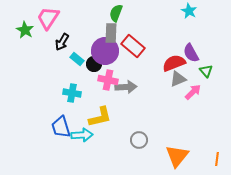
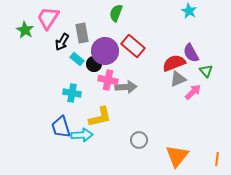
gray rectangle: moved 29 px left; rotated 12 degrees counterclockwise
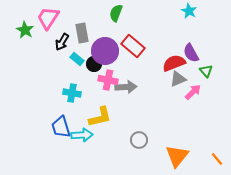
orange line: rotated 48 degrees counterclockwise
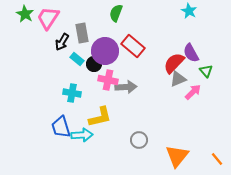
green star: moved 16 px up
red semicircle: rotated 25 degrees counterclockwise
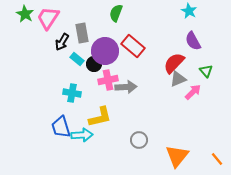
purple semicircle: moved 2 px right, 12 px up
pink cross: rotated 24 degrees counterclockwise
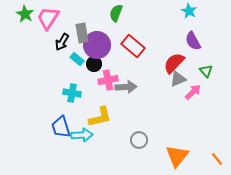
purple circle: moved 8 px left, 6 px up
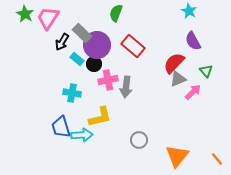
gray rectangle: rotated 36 degrees counterclockwise
gray arrow: rotated 100 degrees clockwise
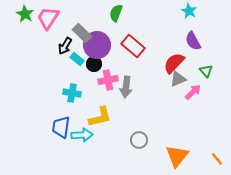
black arrow: moved 3 px right, 4 px down
blue trapezoid: rotated 25 degrees clockwise
